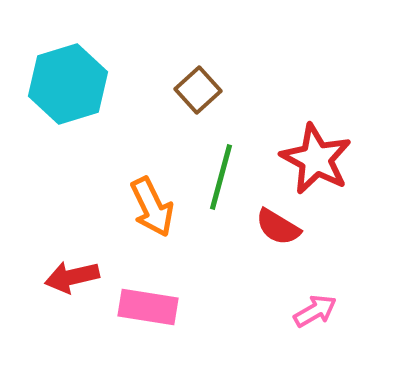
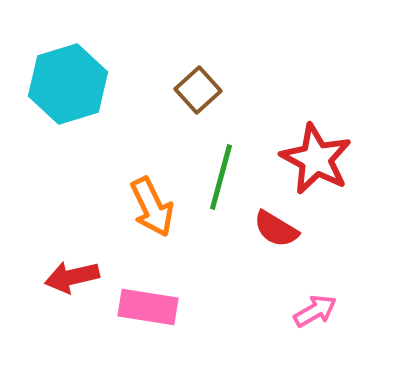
red semicircle: moved 2 px left, 2 px down
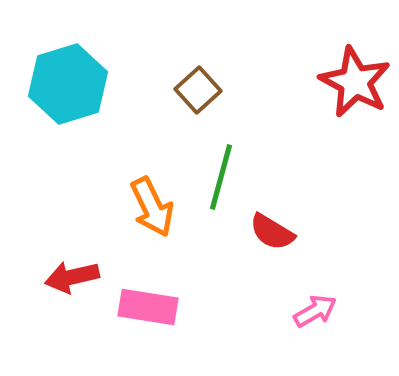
red star: moved 39 px right, 77 px up
red semicircle: moved 4 px left, 3 px down
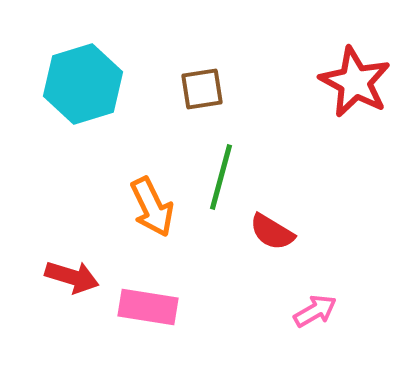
cyan hexagon: moved 15 px right
brown square: moved 4 px right, 1 px up; rotated 33 degrees clockwise
red arrow: rotated 150 degrees counterclockwise
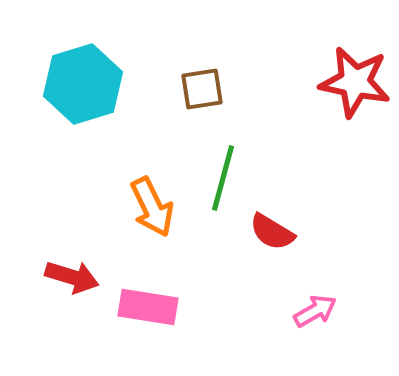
red star: rotated 16 degrees counterclockwise
green line: moved 2 px right, 1 px down
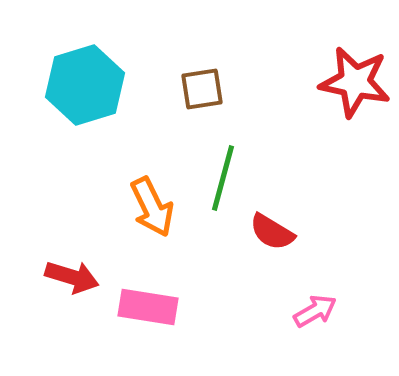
cyan hexagon: moved 2 px right, 1 px down
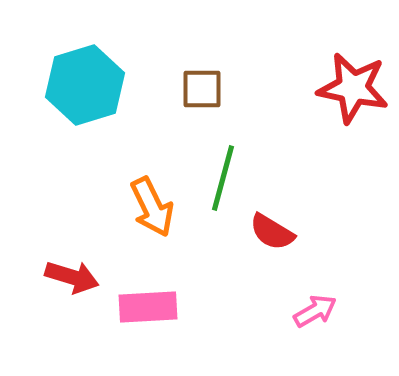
red star: moved 2 px left, 6 px down
brown square: rotated 9 degrees clockwise
pink rectangle: rotated 12 degrees counterclockwise
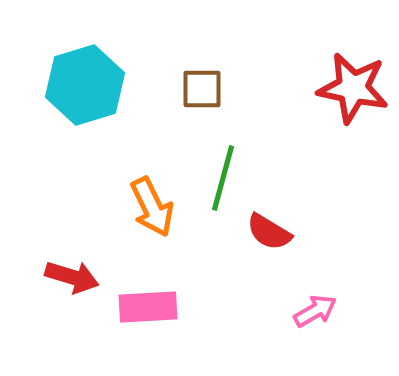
red semicircle: moved 3 px left
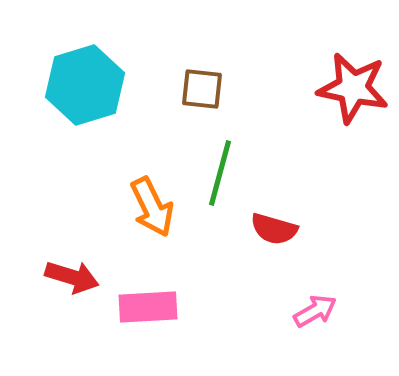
brown square: rotated 6 degrees clockwise
green line: moved 3 px left, 5 px up
red semicircle: moved 5 px right, 3 px up; rotated 15 degrees counterclockwise
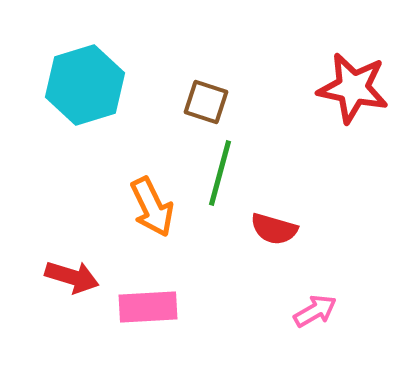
brown square: moved 4 px right, 13 px down; rotated 12 degrees clockwise
